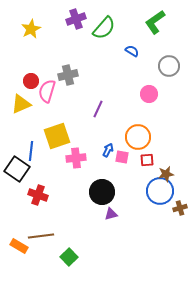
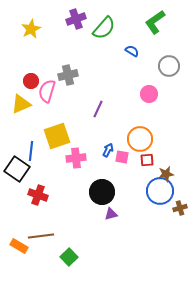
orange circle: moved 2 px right, 2 px down
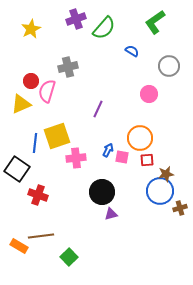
gray cross: moved 8 px up
orange circle: moved 1 px up
blue line: moved 4 px right, 8 px up
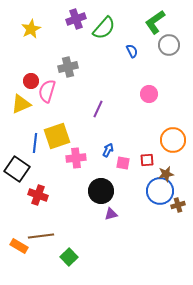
blue semicircle: rotated 32 degrees clockwise
gray circle: moved 21 px up
orange circle: moved 33 px right, 2 px down
pink square: moved 1 px right, 6 px down
black circle: moved 1 px left, 1 px up
brown cross: moved 2 px left, 3 px up
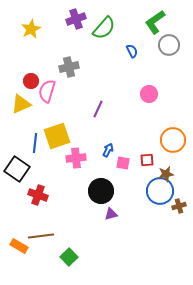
gray cross: moved 1 px right
brown cross: moved 1 px right, 1 px down
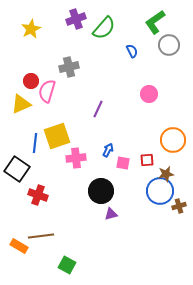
green square: moved 2 px left, 8 px down; rotated 18 degrees counterclockwise
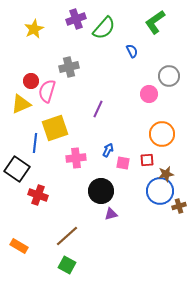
yellow star: moved 3 px right
gray circle: moved 31 px down
yellow square: moved 2 px left, 8 px up
orange circle: moved 11 px left, 6 px up
brown line: moved 26 px right; rotated 35 degrees counterclockwise
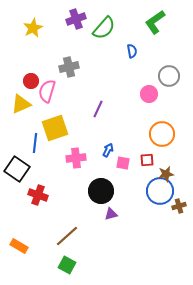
yellow star: moved 1 px left, 1 px up
blue semicircle: rotated 16 degrees clockwise
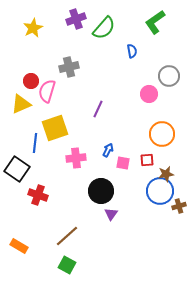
purple triangle: rotated 40 degrees counterclockwise
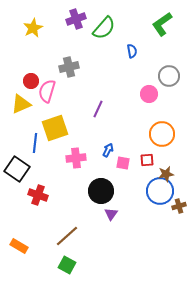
green L-shape: moved 7 px right, 2 px down
